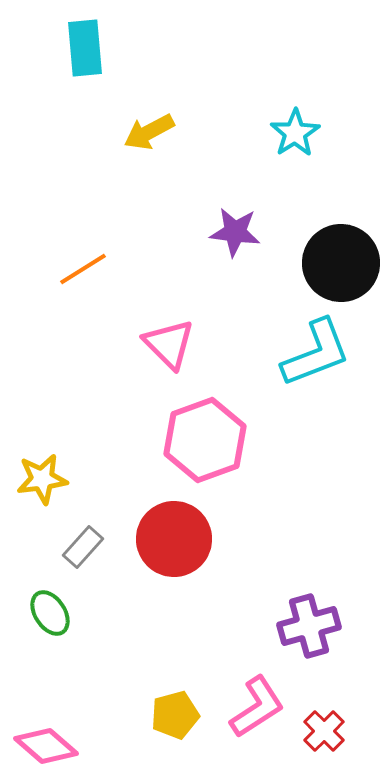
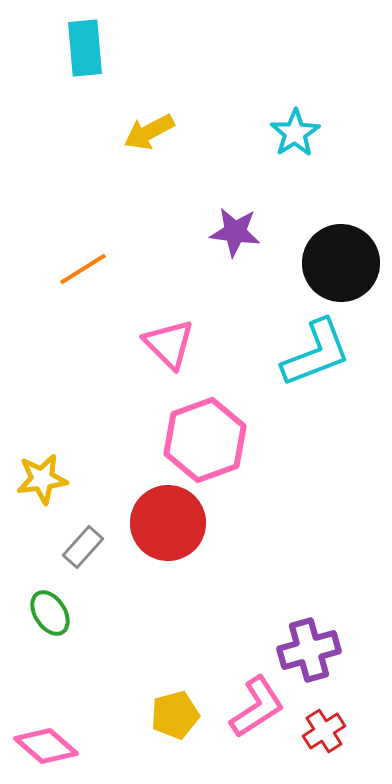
red circle: moved 6 px left, 16 px up
purple cross: moved 24 px down
red cross: rotated 12 degrees clockwise
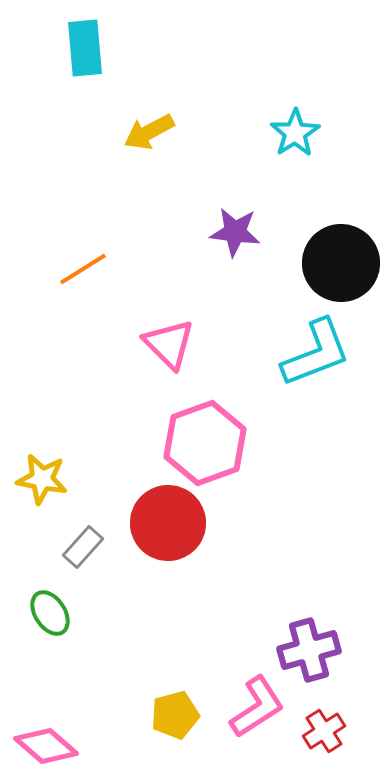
pink hexagon: moved 3 px down
yellow star: rotated 18 degrees clockwise
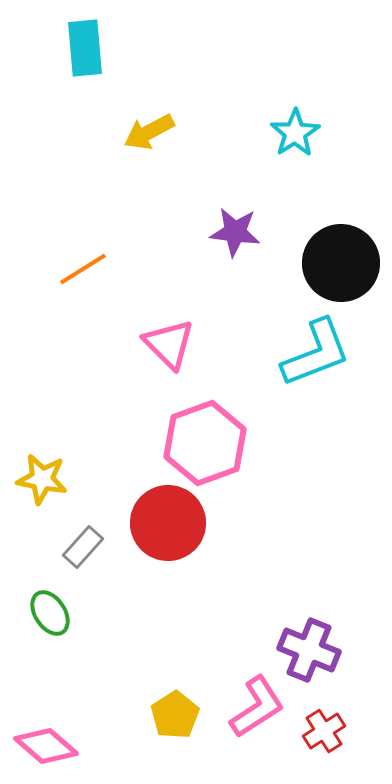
purple cross: rotated 38 degrees clockwise
yellow pentagon: rotated 18 degrees counterclockwise
